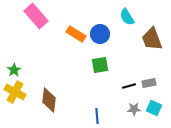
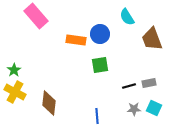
orange rectangle: moved 6 px down; rotated 24 degrees counterclockwise
brown diamond: moved 3 px down
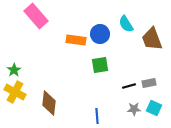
cyan semicircle: moved 1 px left, 7 px down
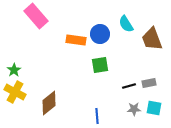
brown diamond: rotated 45 degrees clockwise
cyan square: rotated 14 degrees counterclockwise
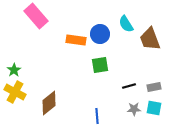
brown trapezoid: moved 2 px left
gray rectangle: moved 5 px right, 4 px down
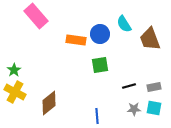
cyan semicircle: moved 2 px left
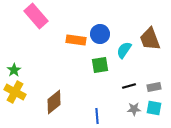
cyan semicircle: moved 26 px down; rotated 66 degrees clockwise
brown diamond: moved 5 px right, 1 px up
